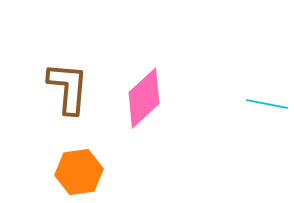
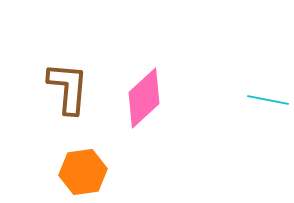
cyan line: moved 1 px right, 4 px up
orange hexagon: moved 4 px right
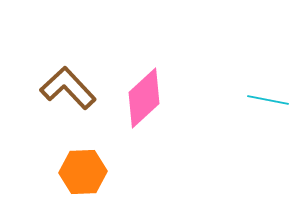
brown L-shape: rotated 48 degrees counterclockwise
orange hexagon: rotated 6 degrees clockwise
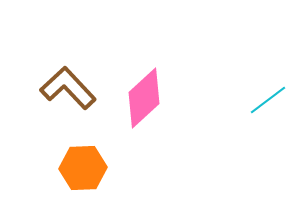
cyan line: rotated 48 degrees counterclockwise
orange hexagon: moved 4 px up
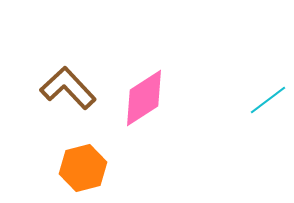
pink diamond: rotated 10 degrees clockwise
orange hexagon: rotated 12 degrees counterclockwise
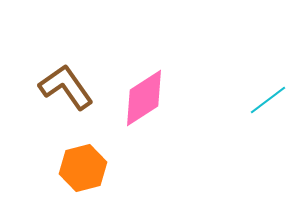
brown L-shape: moved 2 px left, 1 px up; rotated 8 degrees clockwise
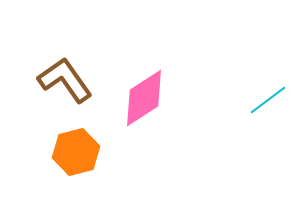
brown L-shape: moved 1 px left, 7 px up
orange hexagon: moved 7 px left, 16 px up
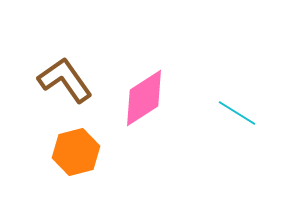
cyan line: moved 31 px left, 13 px down; rotated 69 degrees clockwise
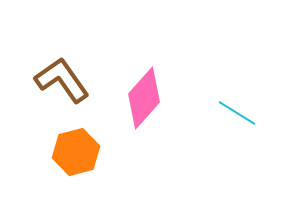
brown L-shape: moved 3 px left
pink diamond: rotated 16 degrees counterclockwise
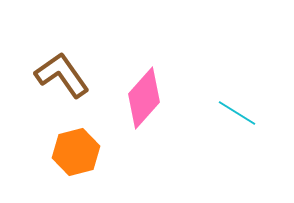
brown L-shape: moved 5 px up
